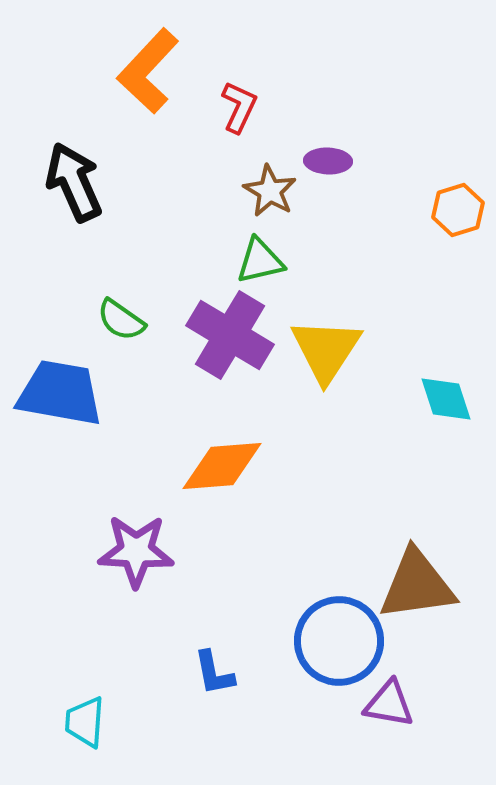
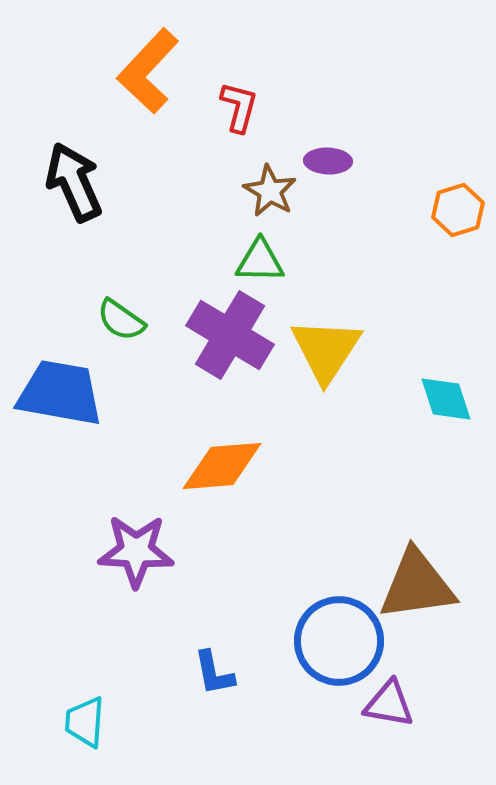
red L-shape: rotated 10 degrees counterclockwise
green triangle: rotated 14 degrees clockwise
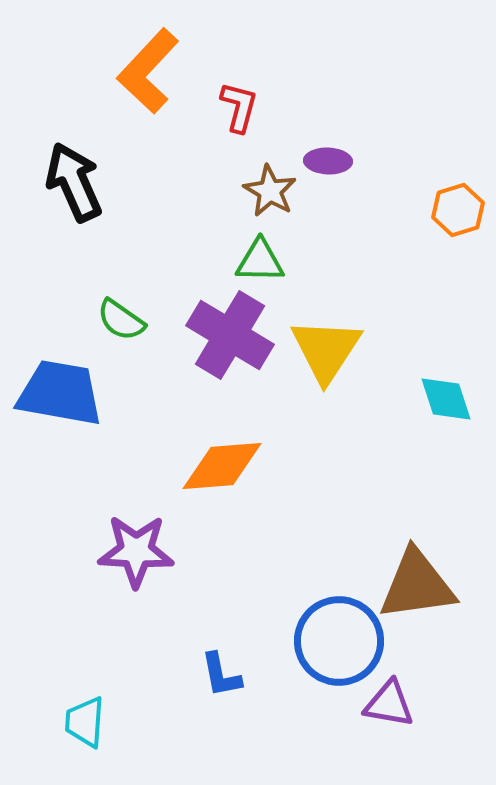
blue L-shape: moved 7 px right, 2 px down
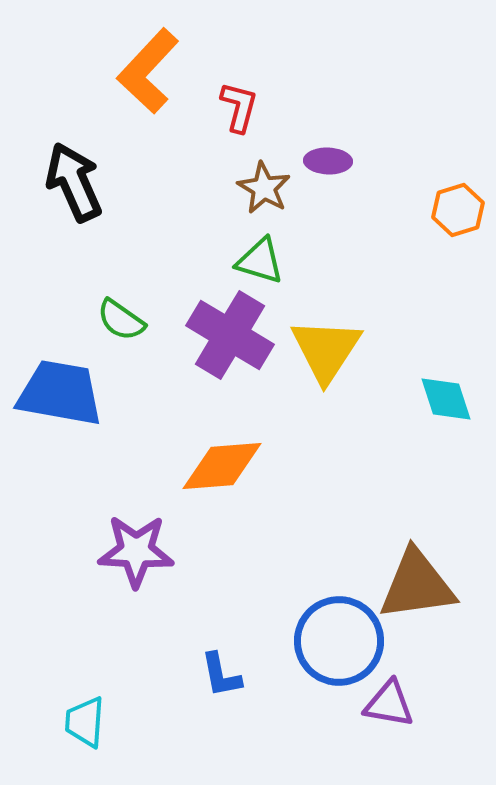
brown star: moved 6 px left, 3 px up
green triangle: rotated 16 degrees clockwise
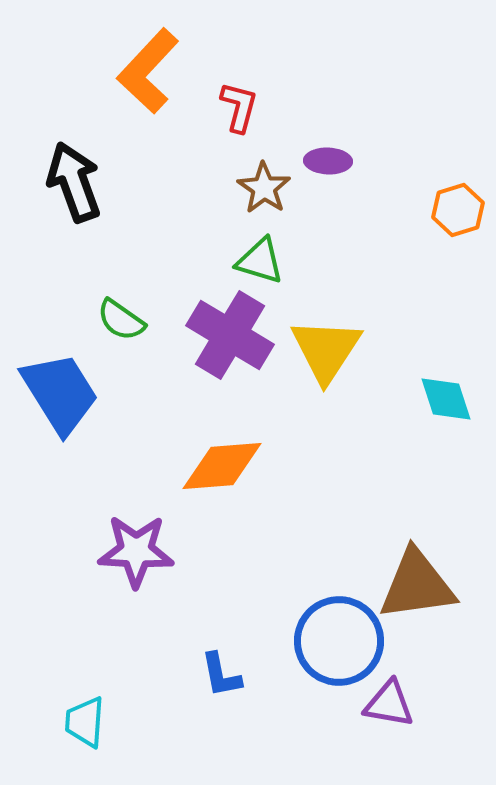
black arrow: rotated 4 degrees clockwise
brown star: rotated 4 degrees clockwise
blue trapezoid: rotated 48 degrees clockwise
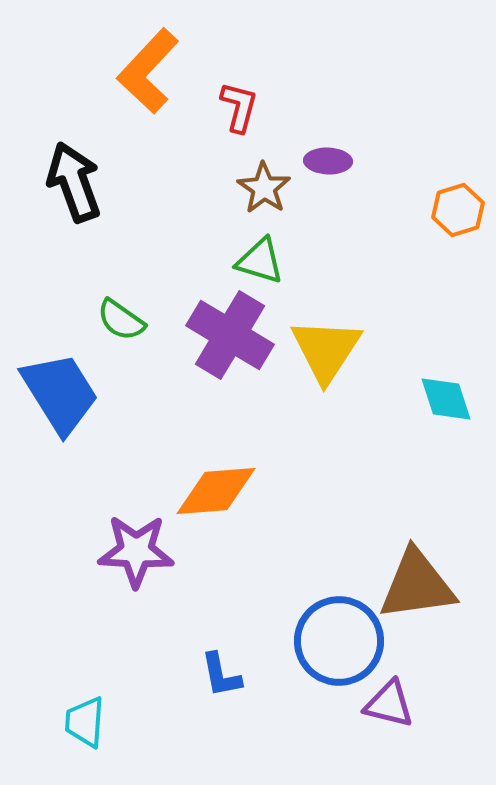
orange diamond: moved 6 px left, 25 px down
purple triangle: rotated 4 degrees clockwise
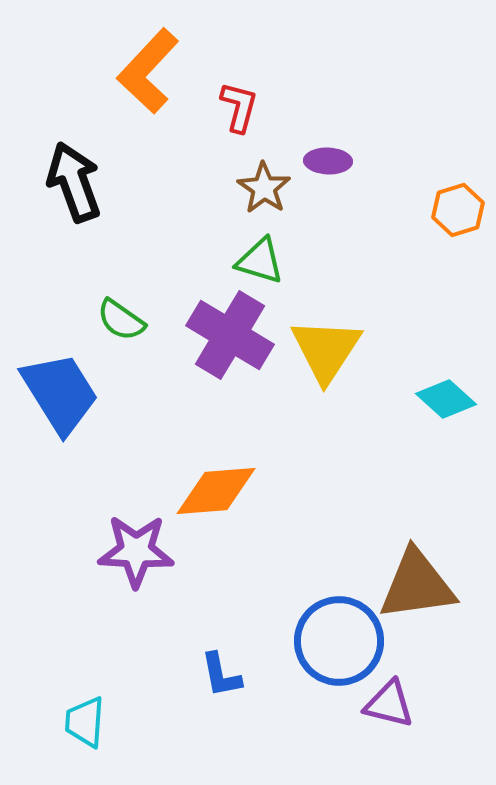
cyan diamond: rotated 30 degrees counterclockwise
